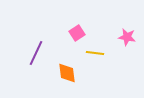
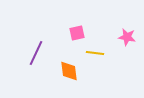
pink square: rotated 21 degrees clockwise
orange diamond: moved 2 px right, 2 px up
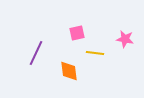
pink star: moved 2 px left, 2 px down
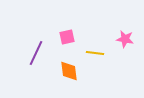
pink square: moved 10 px left, 4 px down
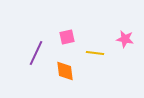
orange diamond: moved 4 px left
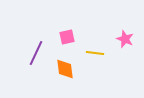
pink star: rotated 12 degrees clockwise
orange diamond: moved 2 px up
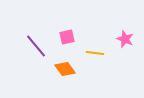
purple line: moved 7 px up; rotated 65 degrees counterclockwise
orange diamond: rotated 30 degrees counterclockwise
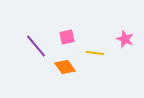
orange diamond: moved 2 px up
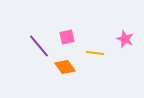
purple line: moved 3 px right
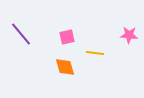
pink star: moved 4 px right, 4 px up; rotated 18 degrees counterclockwise
purple line: moved 18 px left, 12 px up
orange diamond: rotated 20 degrees clockwise
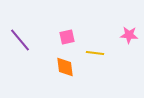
purple line: moved 1 px left, 6 px down
orange diamond: rotated 10 degrees clockwise
